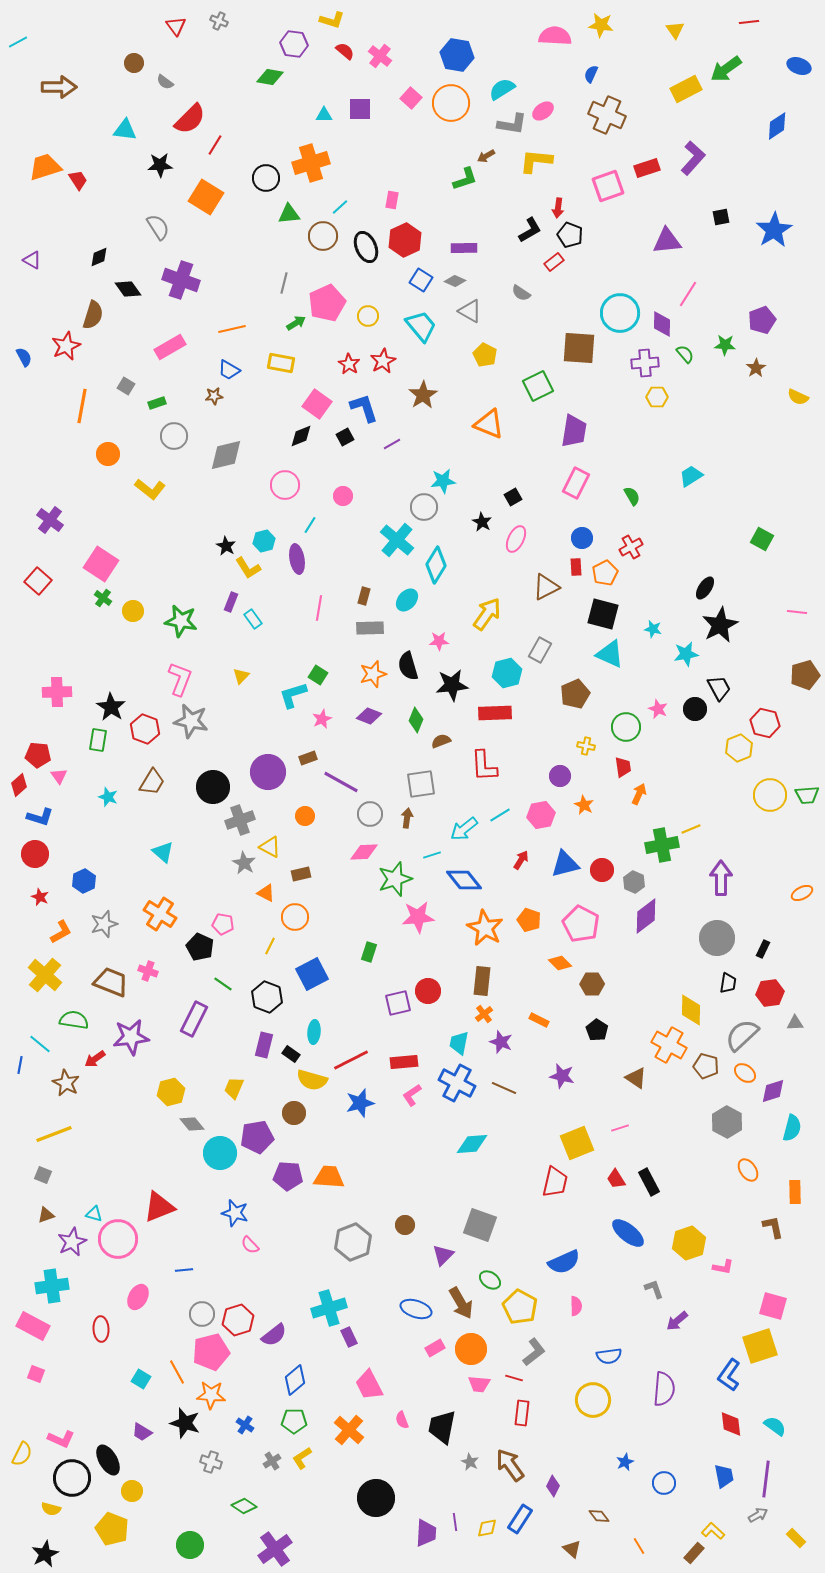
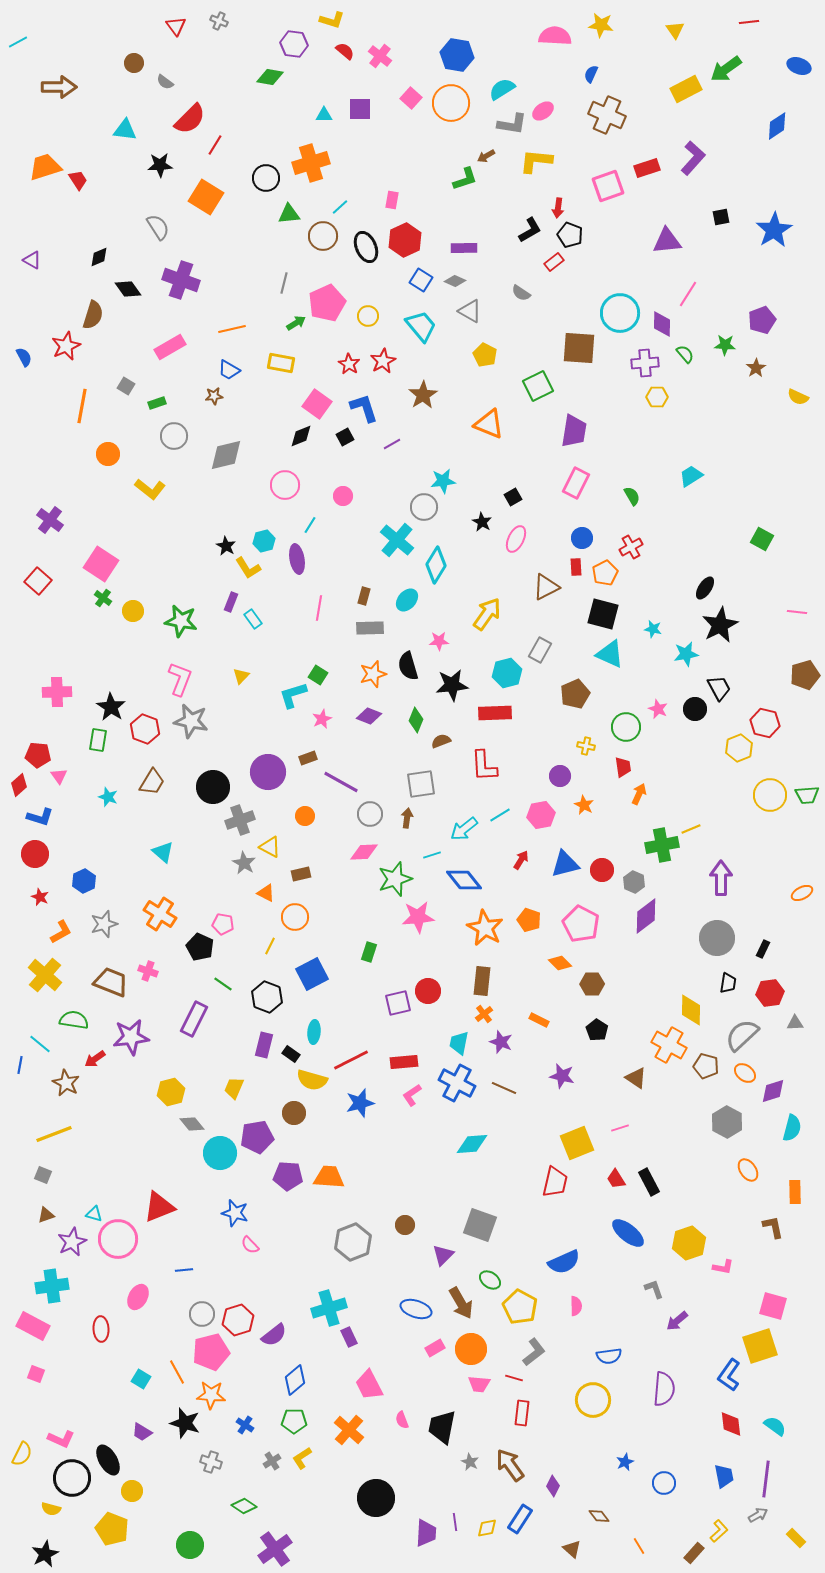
yellow L-shape at (713, 1531): moved 6 px right; rotated 95 degrees clockwise
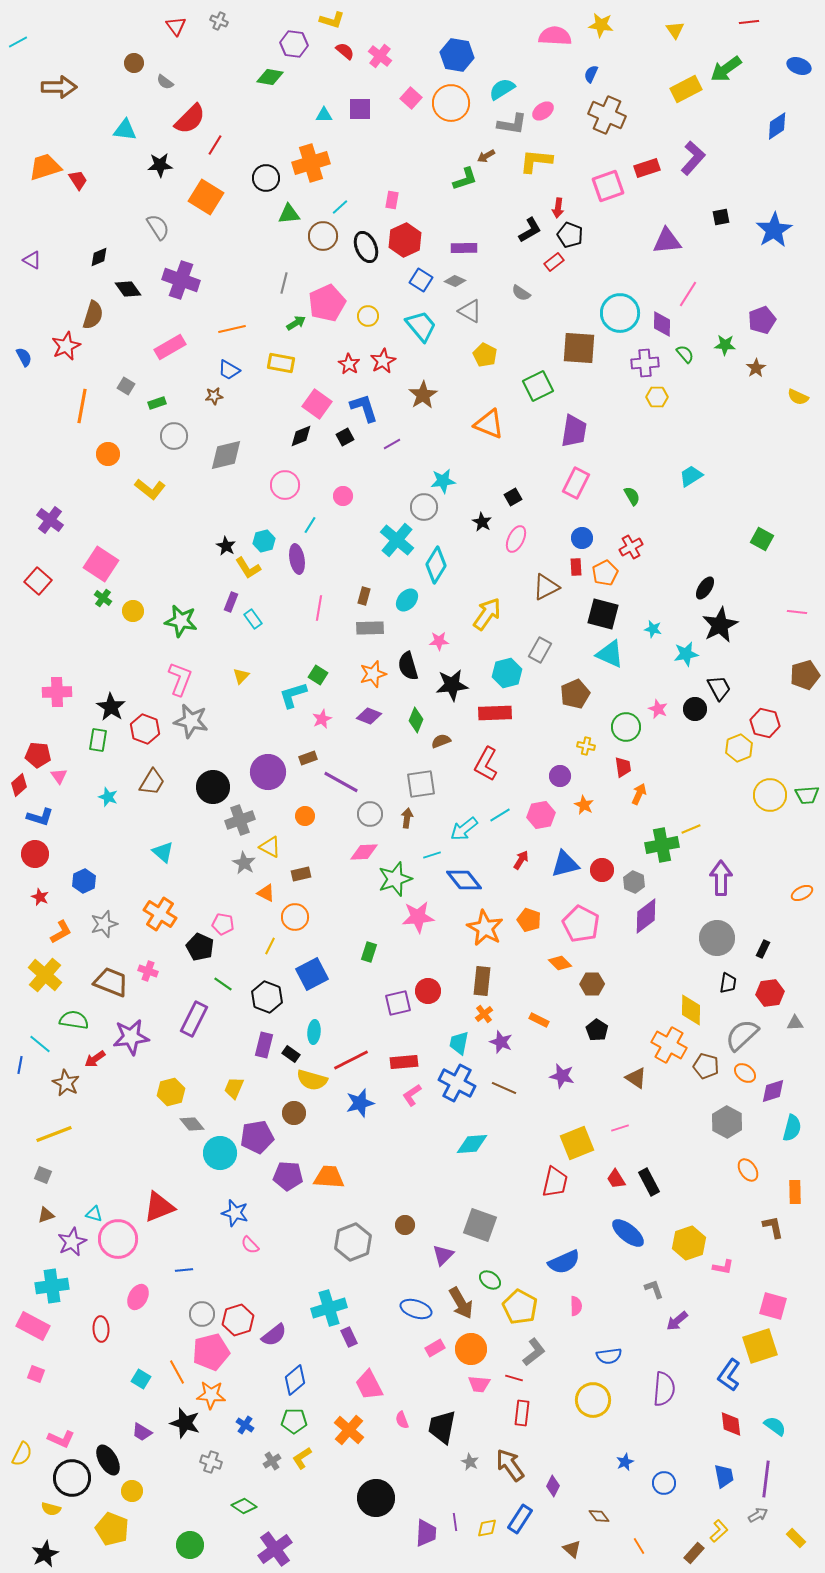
red L-shape at (484, 766): moved 2 px right, 2 px up; rotated 32 degrees clockwise
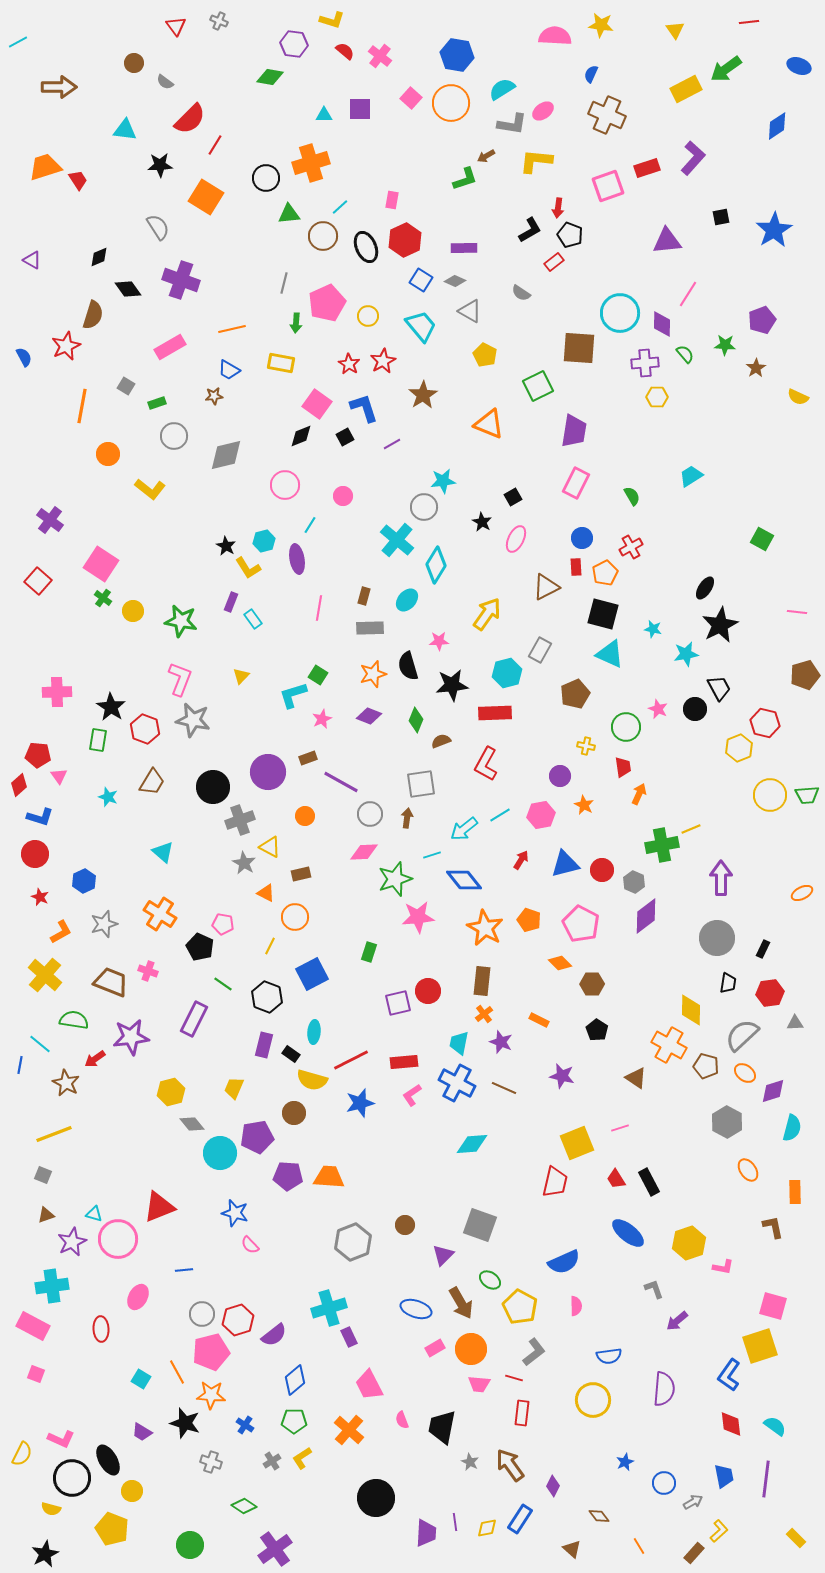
green arrow at (296, 323): rotated 126 degrees clockwise
gray star at (191, 721): moved 2 px right, 1 px up
gray arrow at (758, 1515): moved 65 px left, 13 px up
